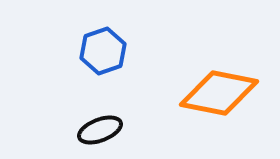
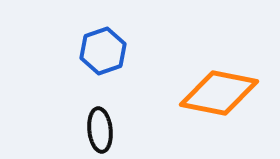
black ellipse: rotated 75 degrees counterclockwise
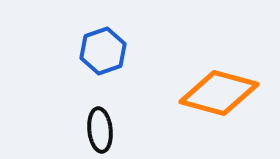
orange diamond: rotated 4 degrees clockwise
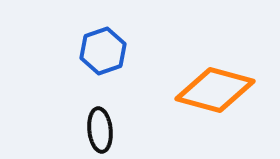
orange diamond: moved 4 px left, 3 px up
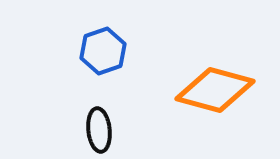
black ellipse: moved 1 px left
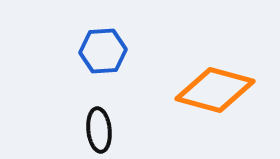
blue hexagon: rotated 15 degrees clockwise
